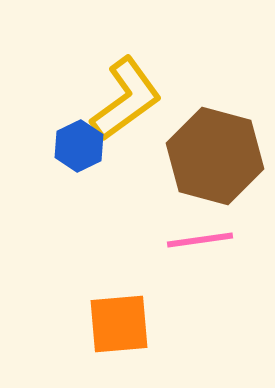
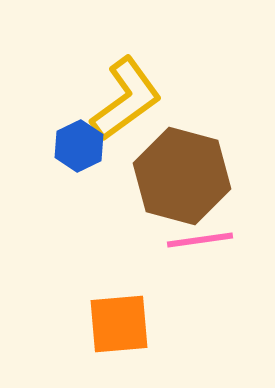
brown hexagon: moved 33 px left, 20 px down
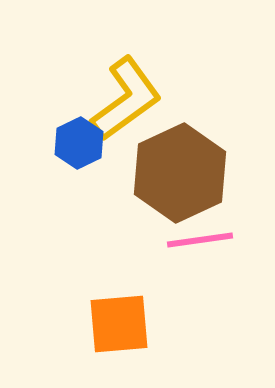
blue hexagon: moved 3 px up
brown hexagon: moved 2 px left, 3 px up; rotated 20 degrees clockwise
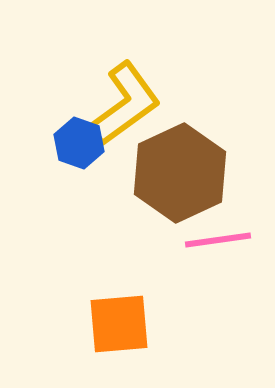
yellow L-shape: moved 1 px left, 5 px down
blue hexagon: rotated 15 degrees counterclockwise
pink line: moved 18 px right
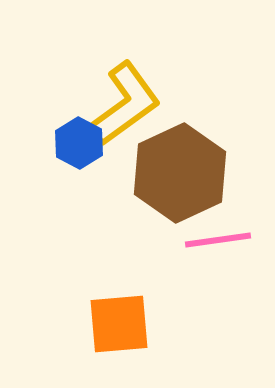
blue hexagon: rotated 9 degrees clockwise
